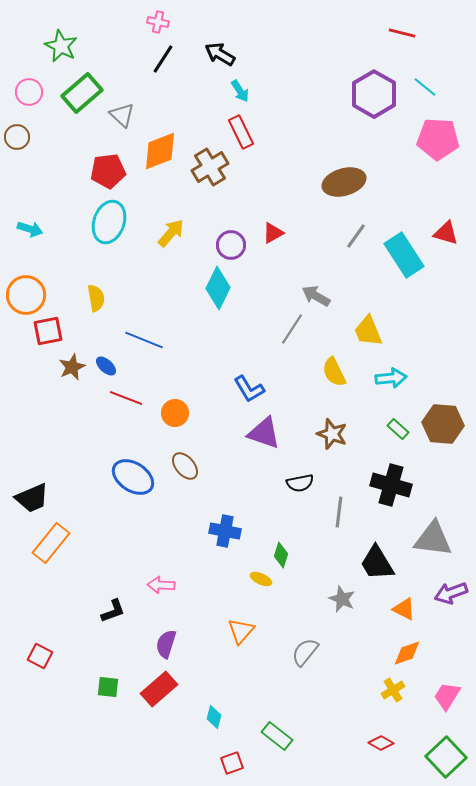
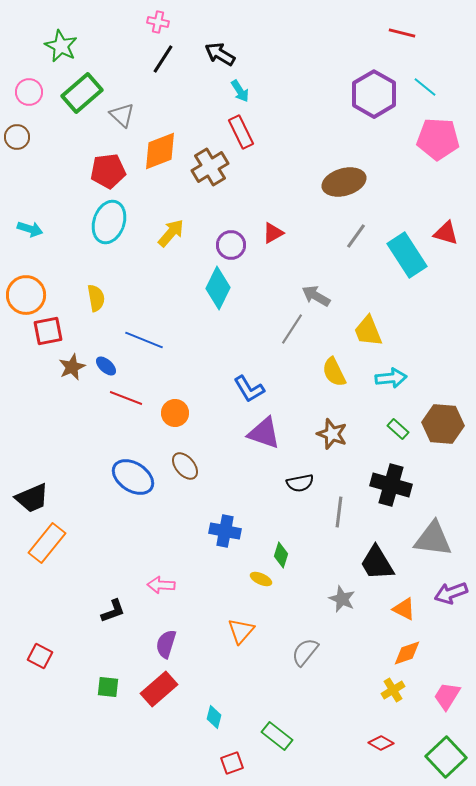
cyan rectangle at (404, 255): moved 3 px right
orange rectangle at (51, 543): moved 4 px left
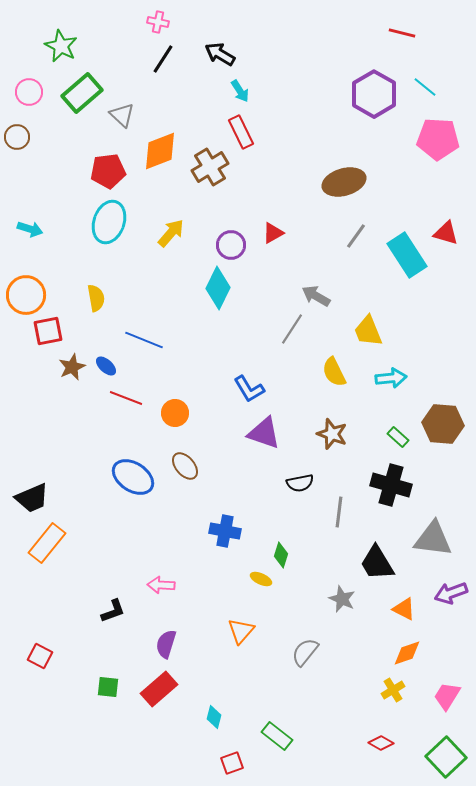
green rectangle at (398, 429): moved 8 px down
